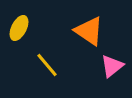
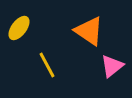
yellow ellipse: rotated 10 degrees clockwise
yellow line: rotated 12 degrees clockwise
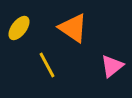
orange triangle: moved 16 px left, 3 px up
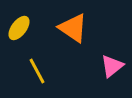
yellow line: moved 10 px left, 6 px down
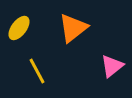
orange triangle: rotated 48 degrees clockwise
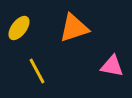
orange triangle: moved 1 px right; rotated 20 degrees clockwise
pink triangle: rotated 50 degrees clockwise
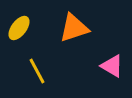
pink triangle: rotated 20 degrees clockwise
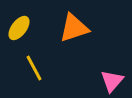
pink triangle: moved 15 px down; rotated 40 degrees clockwise
yellow line: moved 3 px left, 3 px up
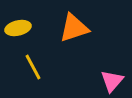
yellow ellipse: moved 1 px left; rotated 40 degrees clockwise
yellow line: moved 1 px left, 1 px up
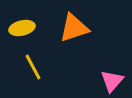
yellow ellipse: moved 4 px right
